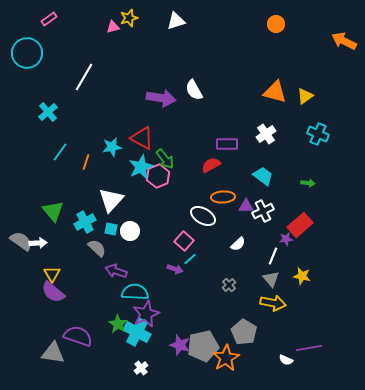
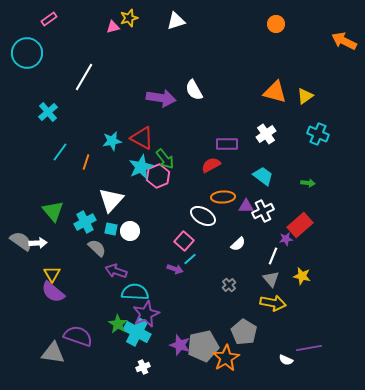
cyan star at (112, 147): moved 6 px up
white cross at (141, 368): moved 2 px right, 1 px up; rotated 16 degrees clockwise
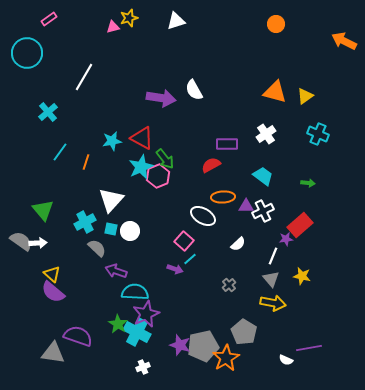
green triangle at (53, 211): moved 10 px left, 1 px up
yellow triangle at (52, 274): rotated 18 degrees counterclockwise
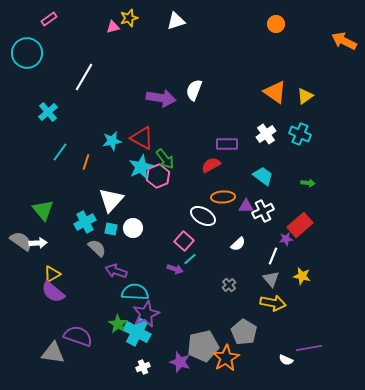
white semicircle at (194, 90): rotated 50 degrees clockwise
orange triangle at (275, 92): rotated 20 degrees clockwise
cyan cross at (318, 134): moved 18 px left
white circle at (130, 231): moved 3 px right, 3 px up
yellow triangle at (52, 274): rotated 48 degrees clockwise
purple star at (180, 345): moved 17 px down
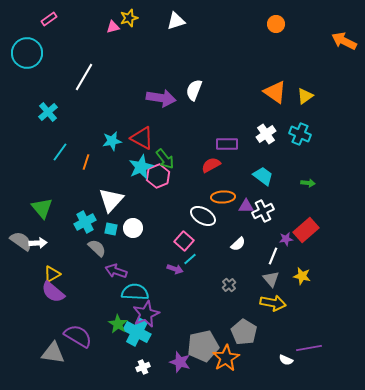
green triangle at (43, 210): moved 1 px left, 2 px up
red rectangle at (300, 225): moved 6 px right, 5 px down
purple semicircle at (78, 336): rotated 12 degrees clockwise
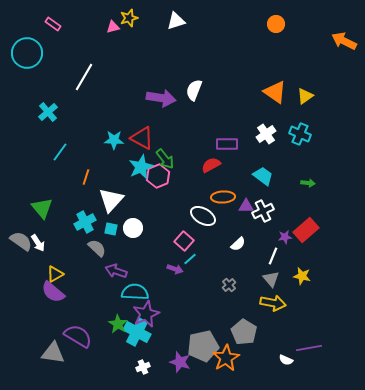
pink rectangle at (49, 19): moved 4 px right, 5 px down; rotated 70 degrees clockwise
cyan star at (112, 141): moved 2 px right, 1 px up; rotated 12 degrees clockwise
orange line at (86, 162): moved 15 px down
purple star at (286, 239): moved 1 px left, 2 px up
white arrow at (38, 243): rotated 60 degrees clockwise
yellow triangle at (52, 274): moved 3 px right
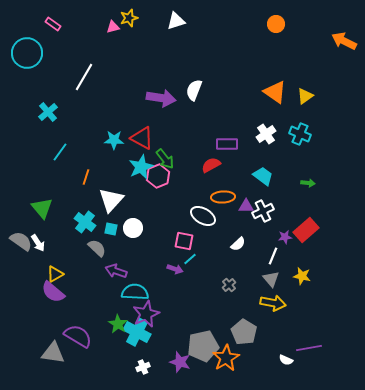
cyan cross at (85, 222): rotated 25 degrees counterclockwise
pink square at (184, 241): rotated 30 degrees counterclockwise
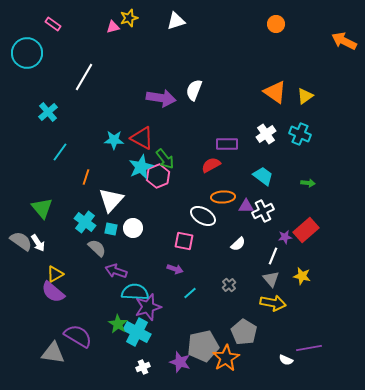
cyan line at (190, 259): moved 34 px down
purple star at (146, 314): moved 2 px right, 7 px up; rotated 8 degrees clockwise
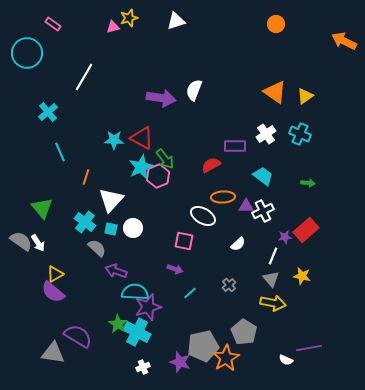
purple rectangle at (227, 144): moved 8 px right, 2 px down
cyan line at (60, 152): rotated 60 degrees counterclockwise
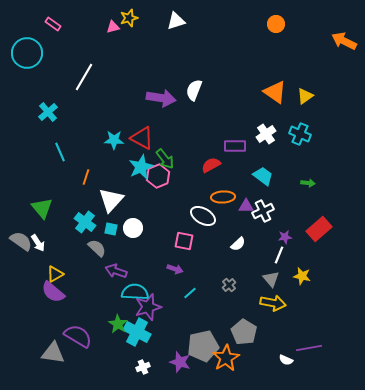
red rectangle at (306, 230): moved 13 px right, 1 px up
white line at (273, 256): moved 6 px right, 1 px up
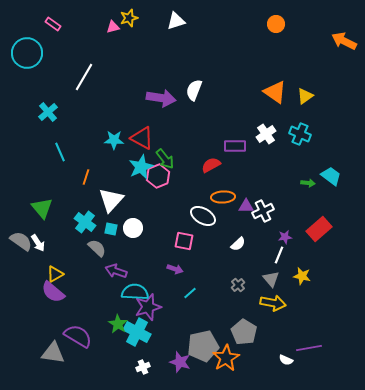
cyan trapezoid at (263, 176): moved 68 px right
gray cross at (229, 285): moved 9 px right
